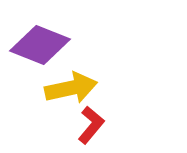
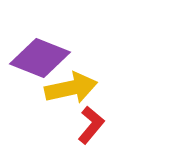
purple diamond: moved 13 px down
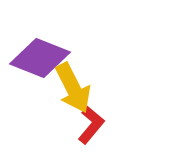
yellow arrow: moved 2 px right; rotated 75 degrees clockwise
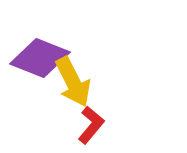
yellow arrow: moved 6 px up
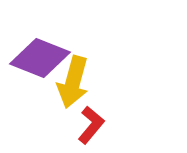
yellow arrow: rotated 42 degrees clockwise
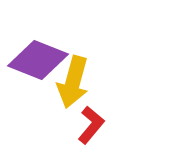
purple diamond: moved 2 px left, 2 px down
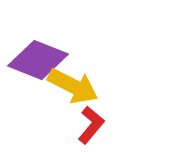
yellow arrow: moved 4 px down; rotated 78 degrees counterclockwise
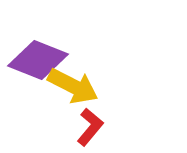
red L-shape: moved 1 px left, 2 px down
